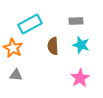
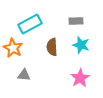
brown semicircle: moved 1 px left, 1 px down
gray triangle: moved 8 px right
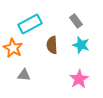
gray rectangle: rotated 56 degrees clockwise
brown semicircle: moved 2 px up
pink star: moved 1 px left, 1 px down
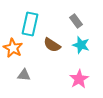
cyan rectangle: rotated 50 degrees counterclockwise
brown semicircle: rotated 54 degrees counterclockwise
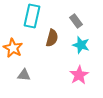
cyan rectangle: moved 2 px right, 8 px up
brown semicircle: moved 7 px up; rotated 108 degrees counterclockwise
pink star: moved 4 px up
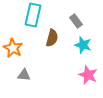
cyan rectangle: moved 1 px right, 1 px up
cyan star: moved 2 px right
pink star: moved 9 px right; rotated 18 degrees counterclockwise
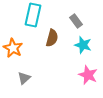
gray triangle: moved 3 px down; rotated 48 degrees counterclockwise
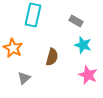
gray rectangle: rotated 24 degrees counterclockwise
brown semicircle: moved 19 px down
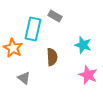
cyan rectangle: moved 14 px down
gray rectangle: moved 21 px left, 5 px up
brown semicircle: rotated 18 degrees counterclockwise
gray triangle: rotated 40 degrees counterclockwise
